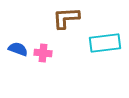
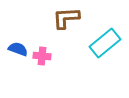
cyan rectangle: rotated 32 degrees counterclockwise
pink cross: moved 1 px left, 3 px down
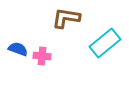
brown L-shape: rotated 12 degrees clockwise
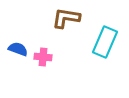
cyan rectangle: moved 1 px up; rotated 28 degrees counterclockwise
pink cross: moved 1 px right, 1 px down
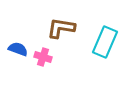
brown L-shape: moved 5 px left, 10 px down
pink cross: rotated 12 degrees clockwise
